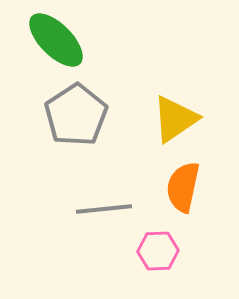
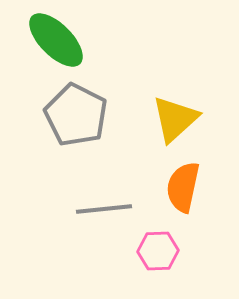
gray pentagon: rotated 12 degrees counterclockwise
yellow triangle: rotated 8 degrees counterclockwise
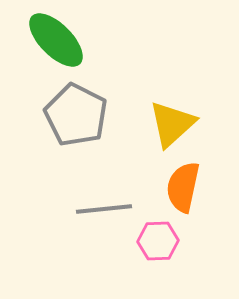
yellow triangle: moved 3 px left, 5 px down
pink hexagon: moved 10 px up
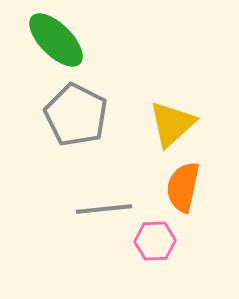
pink hexagon: moved 3 px left
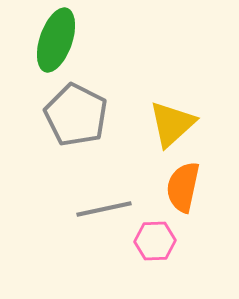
green ellipse: rotated 64 degrees clockwise
gray line: rotated 6 degrees counterclockwise
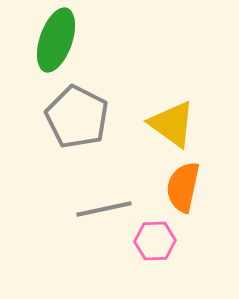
gray pentagon: moved 1 px right, 2 px down
yellow triangle: rotated 42 degrees counterclockwise
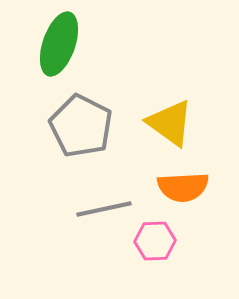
green ellipse: moved 3 px right, 4 px down
gray pentagon: moved 4 px right, 9 px down
yellow triangle: moved 2 px left, 1 px up
orange semicircle: rotated 105 degrees counterclockwise
